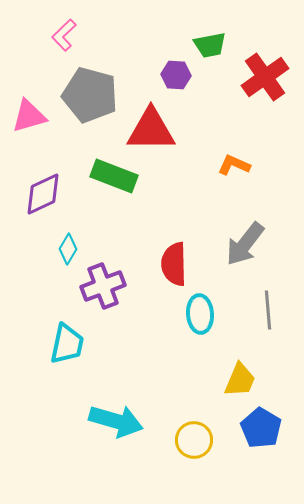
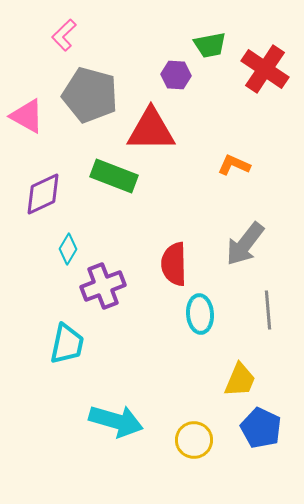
red cross: moved 8 px up; rotated 21 degrees counterclockwise
pink triangle: moved 2 px left; rotated 45 degrees clockwise
blue pentagon: rotated 6 degrees counterclockwise
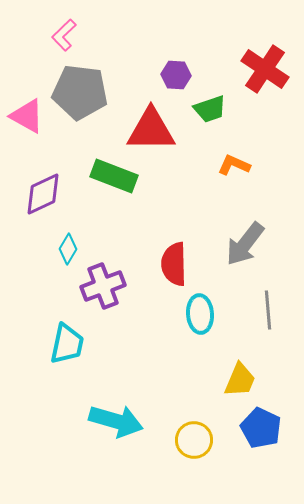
green trapezoid: moved 64 px down; rotated 8 degrees counterclockwise
gray pentagon: moved 10 px left, 3 px up; rotated 8 degrees counterclockwise
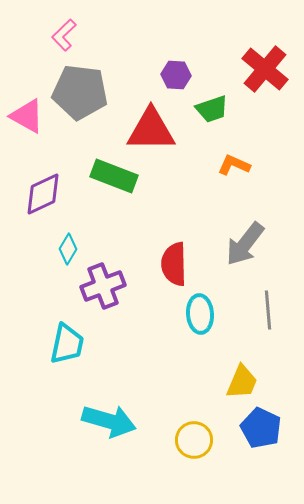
red cross: rotated 6 degrees clockwise
green trapezoid: moved 2 px right
yellow trapezoid: moved 2 px right, 2 px down
cyan arrow: moved 7 px left
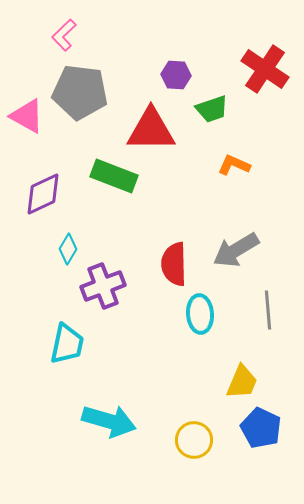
red cross: rotated 6 degrees counterclockwise
gray arrow: moved 9 px left, 6 px down; rotated 21 degrees clockwise
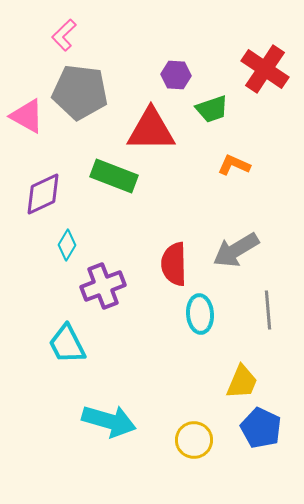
cyan diamond: moved 1 px left, 4 px up
cyan trapezoid: rotated 141 degrees clockwise
